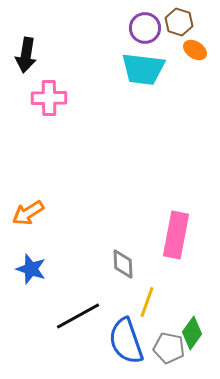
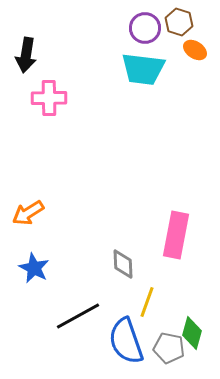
blue star: moved 3 px right, 1 px up; rotated 8 degrees clockwise
green diamond: rotated 20 degrees counterclockwise
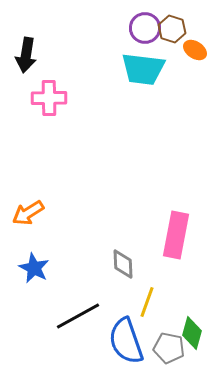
brown hexagon: moved 7 px left, 7 px down
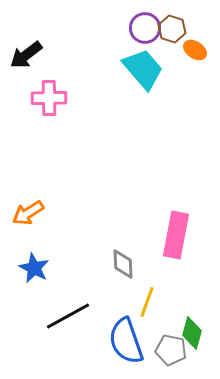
black arrow: rotated 44 degrees clockwise
cyan trapezoid: rotated 138 degrees counterclockwise
black line: moved 10 px left
gray pentagon: moved 2 px right, 2 px down
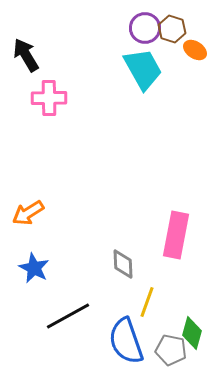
black arrow: rotated 96 degrees clockwise
cyan trapezoid: rotated 12 degrees clockwise
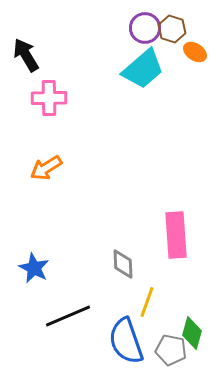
orange ellipse: moved 2 px down
cyan trapezoid: rotated 78 degrees clockwise
orange arrow: moved 18 px right, 45 px up
pink rectangle: rotated 15 degrees counterclockwise
black line: rotated 6 degrees clockwise
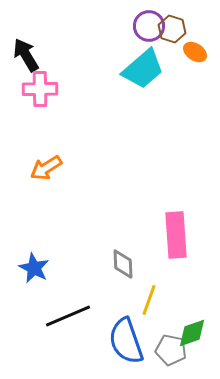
purple circle: moved 4 px right, 2 px up
pink cross: moved 9 px left, 9 px up
yellow line: moved 2 px right, 2 px up
green diamond: rotated 56 degrees clockwise
